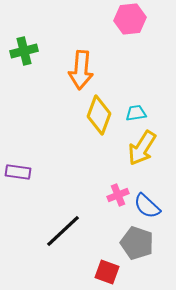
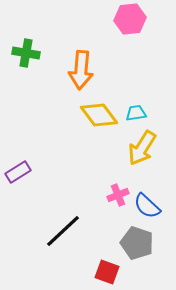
green cross: moved 2 px right, 2 px down; rotated 24 degrees clockwise
yellow diamond: rotated 57 degrees counterclockwise
purple rectangle: rotated 40 degrees counterclockwise
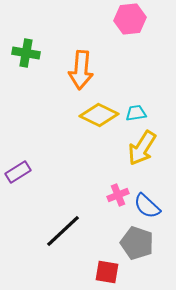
yellow diamond: rotated 27 degrees counterclockwise
red square: rotated 10 degrees counterclockwise
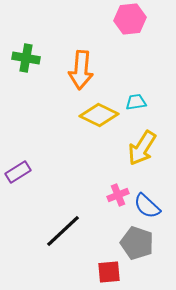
green cross: moved 5 px down
cyan trapezoid: moved 11 px up
red square: moved 2 px right; rotated 15 degrees counterclockwise
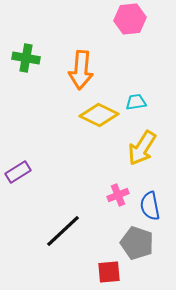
blue semicircle: moved 3 px right; rotated 36 degrees clockwise
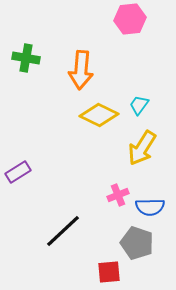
cyan trapezoid: moved 3 px right, 3 px down; rotated 45 degrees counterclockwise
blue semicircle: moved 1 px down; rotated 80 degrees counterclockwise
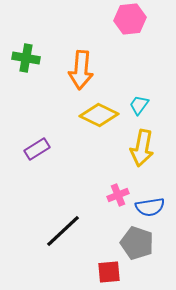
yellow arrow: rotated 21 degrees counterclockwise
purple rectangle: moved 19 px right, 23 px up
blue semicircle: rotated 8 degrees counterclockwise
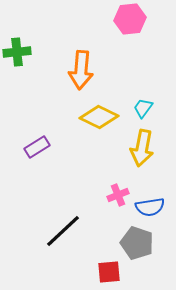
green cross: moved 9 px left, 6 px up; rotated 16 degrees counterclockwise
cyan trapezoid: moved 4 px right, 3 px down
yellow diamond: moved 2 px down
purple rectangle: moved 2 px up
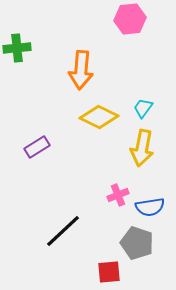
green cross: moved 4 px up
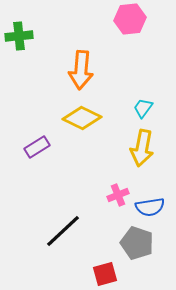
green cross: moved 2 px right, 12 px up
yellow diamond: moved 17 px left, 1 px down
red square: moved 4 px left, 2 px down; rotated 10 degrees counterclockwise
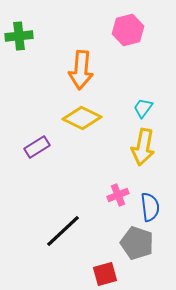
pink hexagon: moved 2 px left, 11 px down; rotated 8 degrees counterclockwise
yellow arrow: moved 1 px right, 1 px up
blue semicircle: rotated 88 degrees counterclockwise
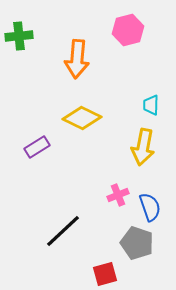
orange arrow: moved 4 px left, 11 px up
cyan trapezoid: moved 8 px right, 3 px up; rotated 35 degrees counterclockwise
blue semicircle: rotated 12 degrees counterclockwise
